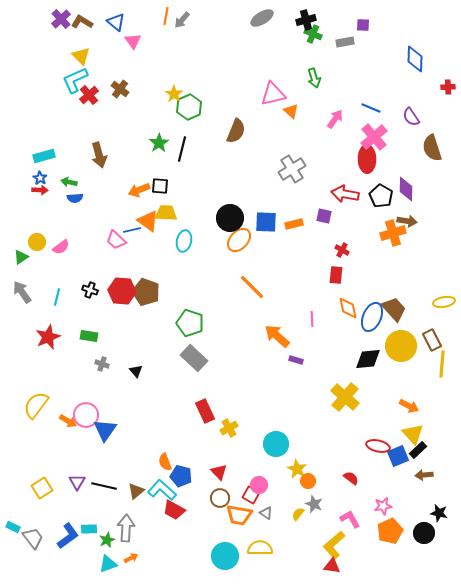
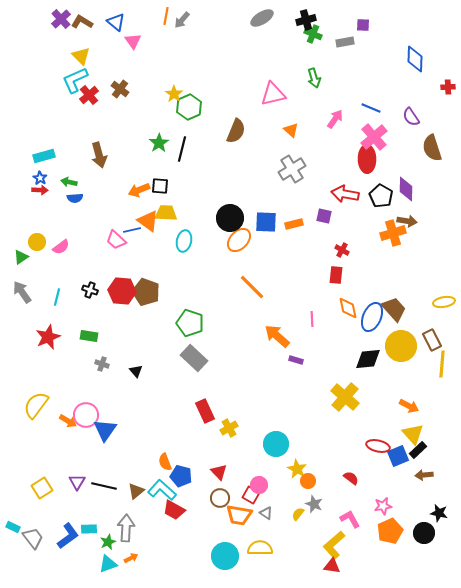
orange triangle at (291, 111): moved 19 px down
green star at (107, 540): moved 1 px right, 2 px down
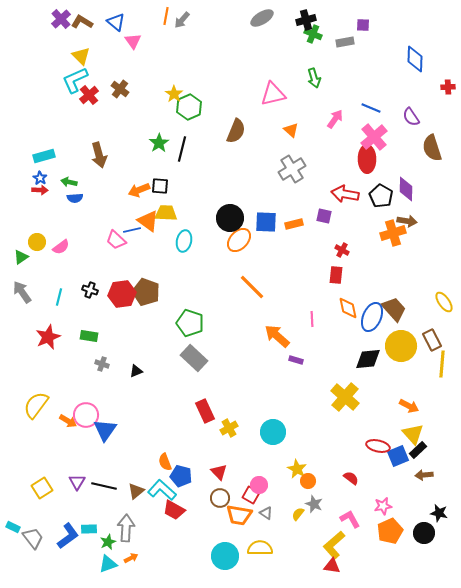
red hexagon at (122, 291): moved 3 px down; rotated 12 degrees counterclockwise
cyan line at (57, 297): moved 2 px right
yellow ellipse at (444, 302): rotated 65 degrees clockwise
black triangle at (136, 371): rotated 48 degrees clockwise
cyan circle at (276, 444): moved 3 px left, 12 px up
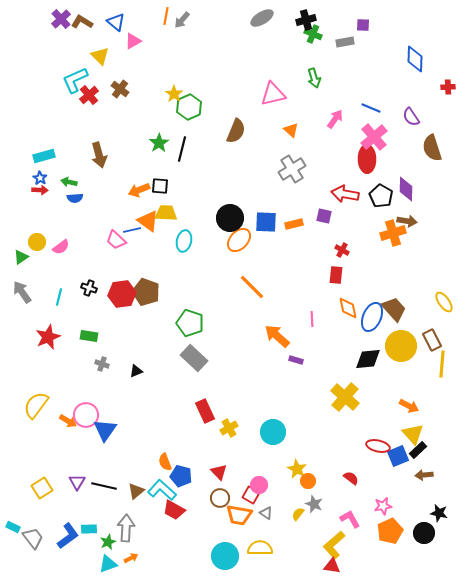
pink triangle at (133, 41): rotated 36 degrees clockwise
yellow triangle at (81, 56): moved 19 px right
black cross at (90, 290): moved 1 px left, 2 px up
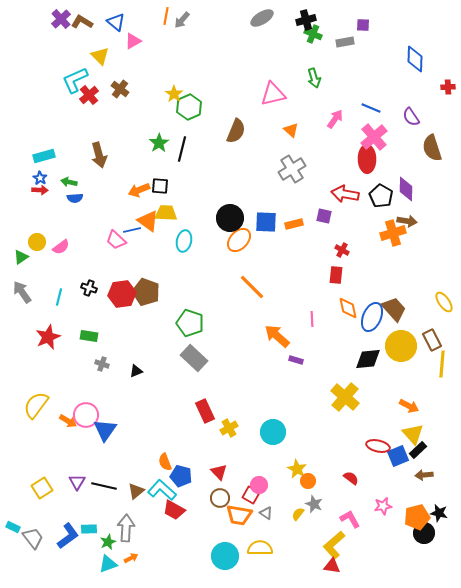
orange pentagon at (390, 531): moved 27 px right, 14 px up; rotated 10 degrees clockwise
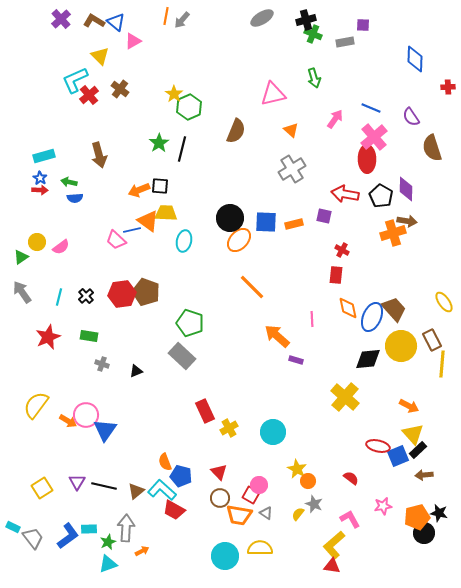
brown L-shape at (82, 22): moved 12 px right, 1 px up
black cross at (89, 288): moved 3 px left, 8 px down; rotated 28 degrees clockwise
gray rectangle at (194, 358): moved 12 px left, 2 px up
orange arrow at (131, 558): moved 11 px right, 7 px up
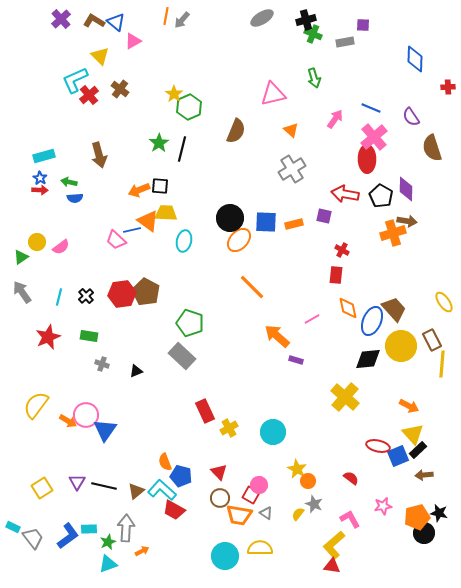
brown pentagon at (146, 292): rotated 8 degrees clockwise
blue ellipse at (372, 317): moved 4 px down
pink line at (312, 319): rotated 63 degrees clockwise
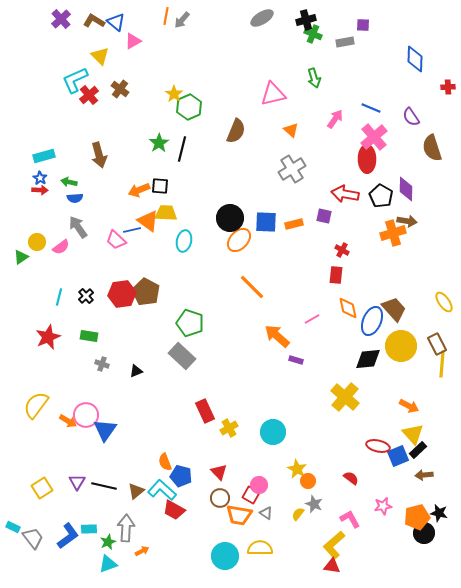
gray arrow at (22, 292): moved 56 px right, 65 px up
brown rectangle at (432, 340): moved 5 px right, 4 px down
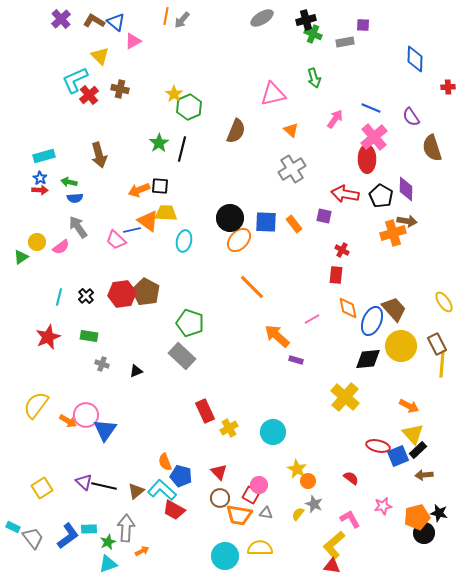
brown cross at (120, 89): rotated 24 degrees counterclockwise
orange rectangle at (294, 224): rotated 66 degrees clockwise
purple triangle at (77, 482): moved 7 px right; rotated 18 degrees counterclockwise
gray triangle at (266, 513): rotated 24 degrees counterclockwise
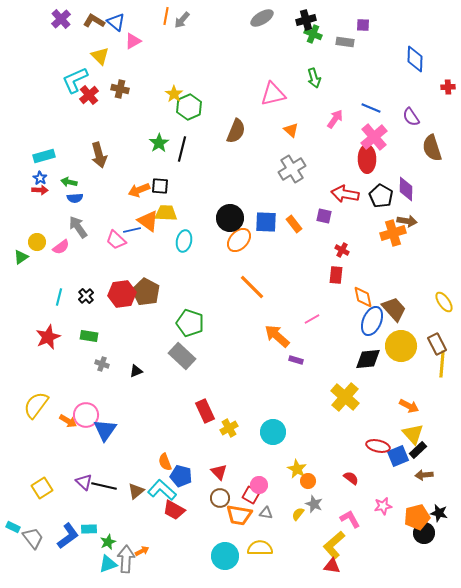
gray rectangle at (345, 42): rotated 18 degrees clockwise
orange diamond at (348, 308): moved 15 px right, 11 px up
gray arrow at (126, 528): moved 31 px down
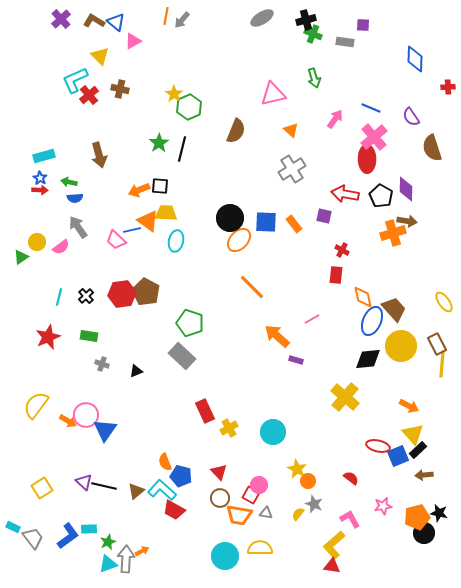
cyan ellipse at (184, 241): moved 8 px left
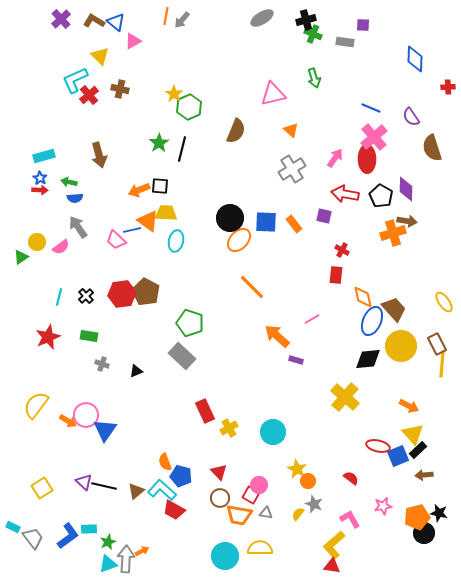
pink arrow at (335, 119): moved 39 px down
